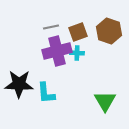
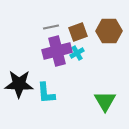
brown hexagon: rotated 20 degrees counterclockwise
cyan cross: rotated 32 degrees counterclockwise
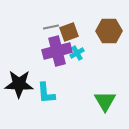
brown square: moved 9 px left
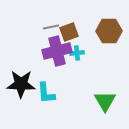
cyan cross: rotated 24 degrees clockwise
black star: moved 2 px right
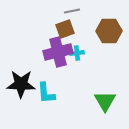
gray line: moved 21 px right, 16 px up
brown square: moved 4 px left, 3 px up
purple cross: moved 1 px right, 1 px down
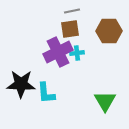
brown square: moved 5 px right; rotated 12 degrees clockwise
purple cross: rotated 12 degrees counterclockwise
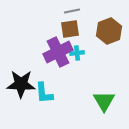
brown hexagon: rotated 20 degrees counterclockwise
cyan L-shape: moved 2 px left
green triangle: moved 1 px left
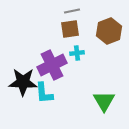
purple cross: moved 6 px left, 13 px down
black star: moved 2 px right, 2 px up
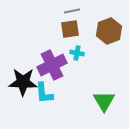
cyan cross: rotated 16 degrees clockwise
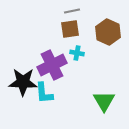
brown hexagon: moved 1 px left, 1 px down; rotated 15 degrees counterclockwise
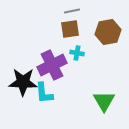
brown hexagon: rotated 25 degrees clockwise
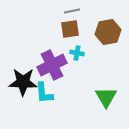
green triangle: moved 2 px right, 4 px up
